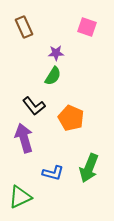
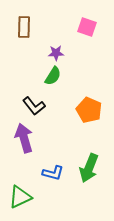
brown rectangle: rotated 25 degrees clockwise
orange pentagon: moved 18 px right, 8 px up
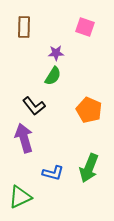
pink square: moved 2 px left
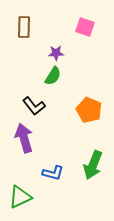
green arrow: moved 4 px right, 3 px up
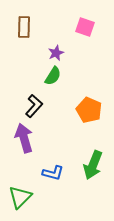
purple star: rotated 21 degrees counterclockwise
black L-shape: rotated 100 degrees counterclockwise
green triangle: rotated 20 degrees counterclockwise
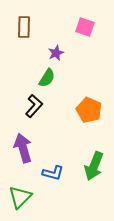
green semicircle: moved 6 px left, 2 px down
purple arrow: moved 1 px left, 10 px down
green arrow: moved 1 px right, 1 px down
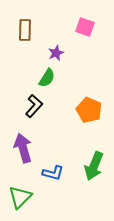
brown rectangle: moved 1 px right, 3 px down
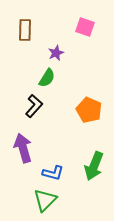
green triangle: moved 25 px right, 3 px down
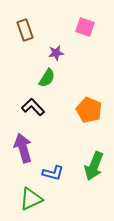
brown rectangle: rotated 20 degrees counterclockwise
purple star: rotated 14 degrees clockwise
black L-shape: moved 1 px left, 1 px down; rotated 85 degrees counterclockwise
green triangle: moved 14 px left, 1 px up; rotated 20 degrees clockwise
